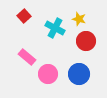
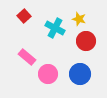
blue circle: moved 1 px right
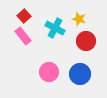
pink rectangle: moved 4 px left, 21 px up; rotated 12 degrees clockwise
pink circle: moved 1 px right, 2 px up
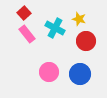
red square: moved 3 px up
pink rectangle: moved 4 px right, 2 px up
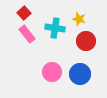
cyan cross: rotated 18 degrees counterclockwise
pink circle: moved 3 px right
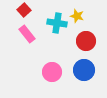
red square: moved 3 px up
yellow star: moved 2 px left, 3 px up
cyan cross: moved 2 px right, 5 px up
blue circle: moved 4 px right, 4 px up
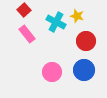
cyan cross: moved 1 px left, 1 px up; rotated 18 degrees clockwise
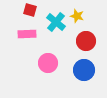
red square: moved 6 px right; rotated 32 degrees counterclockwise
cyan cross: rotated 12 degrees clockwise
pink rectangle: rotated 54 degrees counterclockwise
pink circle: moved 4 px left, 9 px up
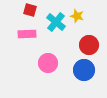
red circle: moved 3 px right, 4 px down
